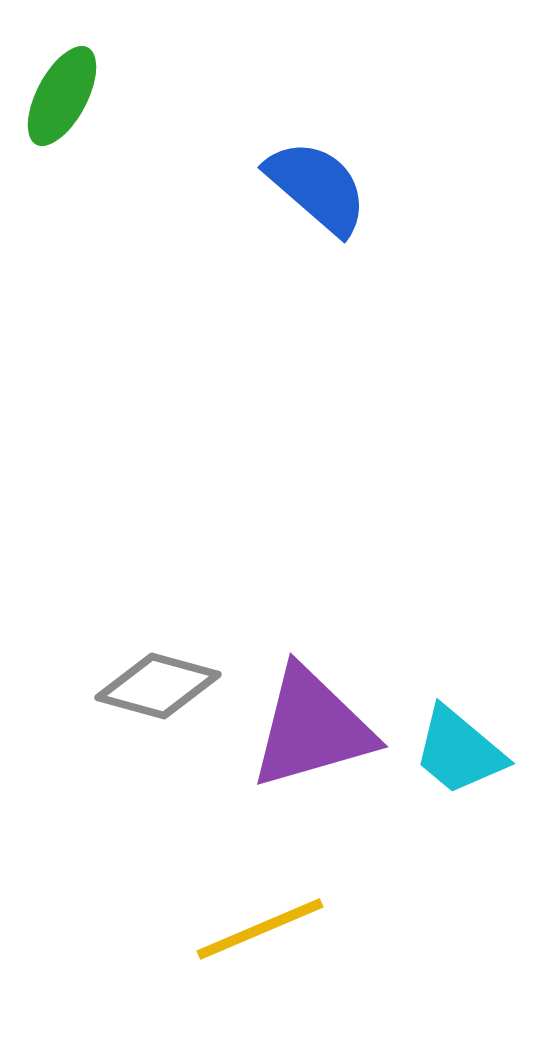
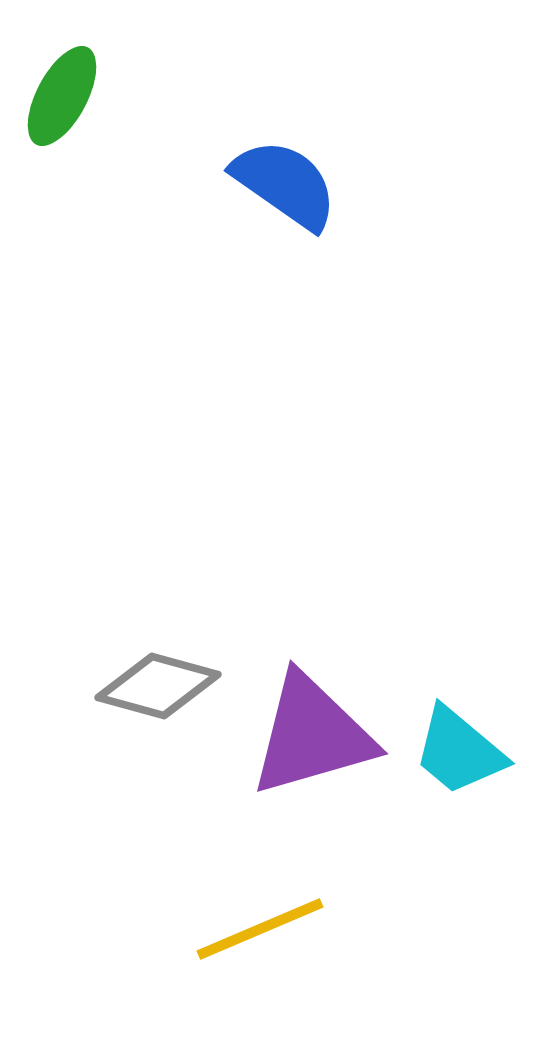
blue semicircle: moved 32 px left, 3 px up; rotated 6 degrees counterclockwise
purple triangle: moved 7 px down
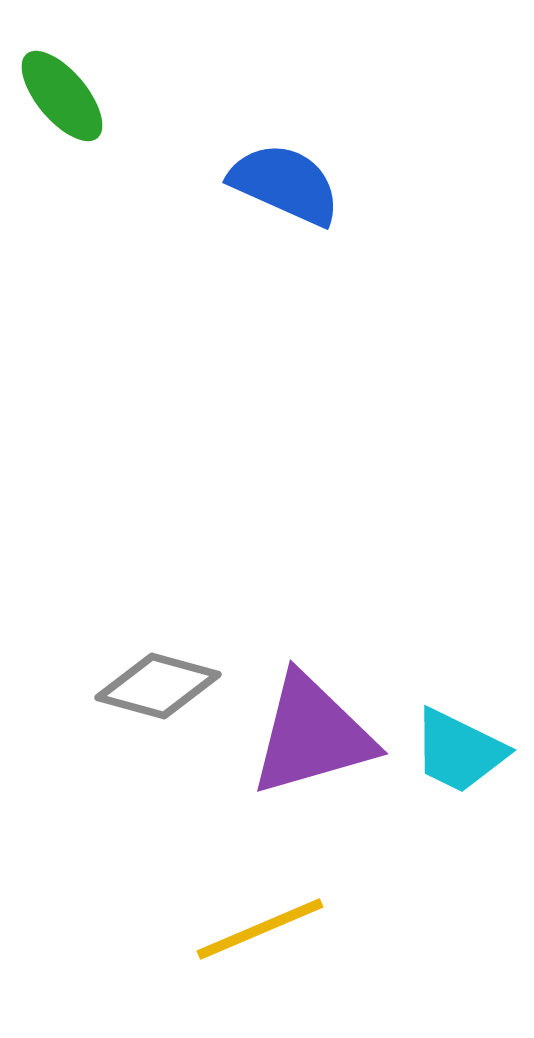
green ellipse: rotated 68 degrees counterclockwise
blue semicircle: rotated 11 degrees counterclockwise
cyan trapezoid: rotated 14 degrees counterclockwise
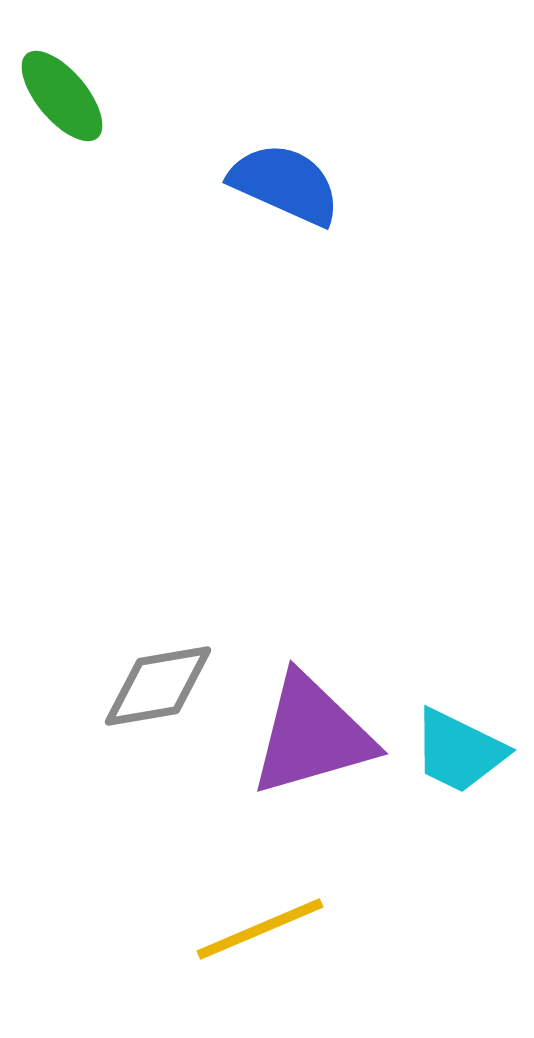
gray diamond: rotated 25 degrees counterclockwise
